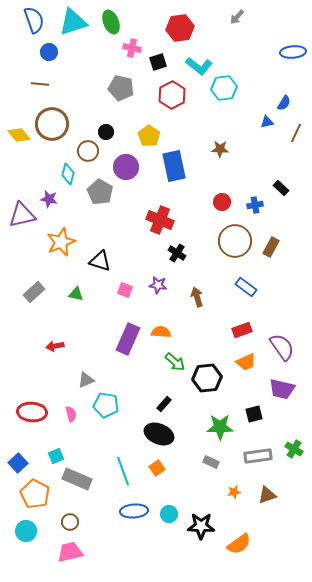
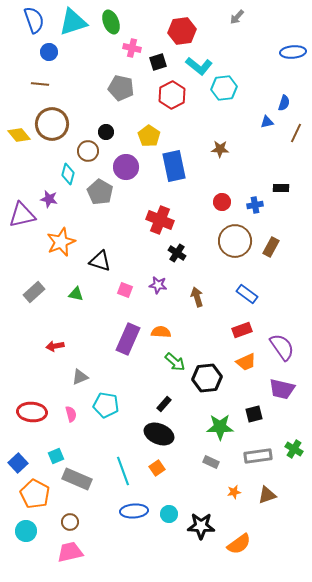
red hexagon at (180, 28): moved 2 px right, 3 px down
blue semicircle at (284, 103): rotated 14 degrees counterclockwise
black rectangle at (281, 188): rotated 42 degrees counterclockwise
blue rectangle at (246, 287): moved 1 px right, 7 px down
gray triangle at (86, 380): moved 6 px left, 3 px up
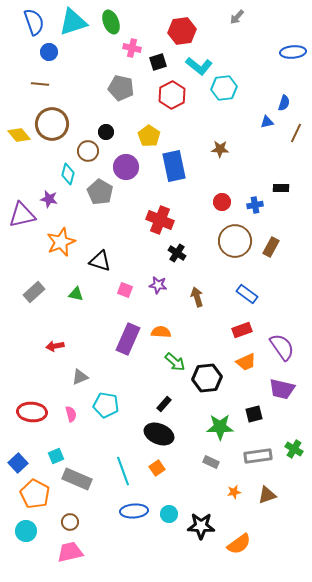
blue semicircle at (34, 20): moved 2 px down
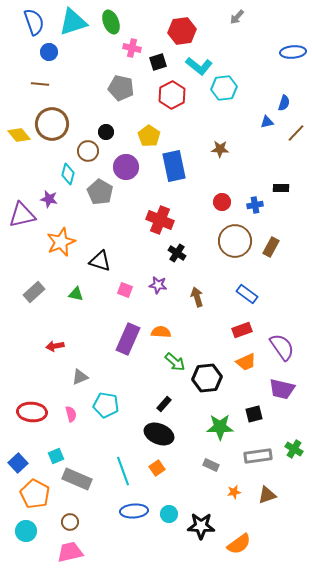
brown line at (296, 133): rotated 18 degrees clockwise
gray rectangle at (211, 462): moved 3 px down
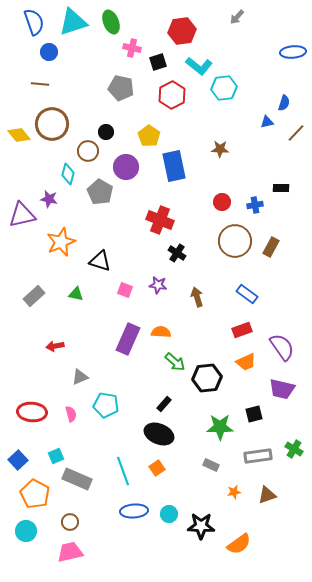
gray rectangle at (34, 292): moved 4 px down
blue square at (18, 463): moved 3 px up
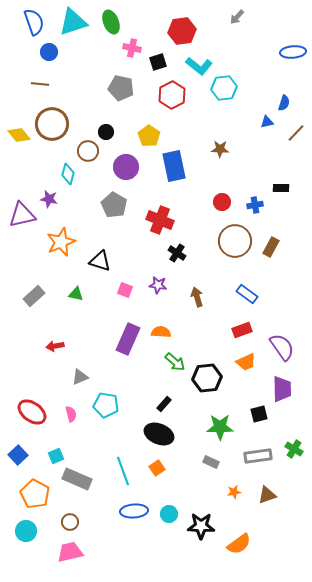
gray pentagon at (100, 192): moved 14 px right, 13 px down
purple trapezoid at (282, 389): rotated 104 degrees counterclockwise
red ellipse at (32, 412): rotated 32 degrees clockwise
black square at (254, 414): moved 5 px right
blue square at (18, 460): moved 5 px up
gray rectangle at (211, 465): moved 3 px up
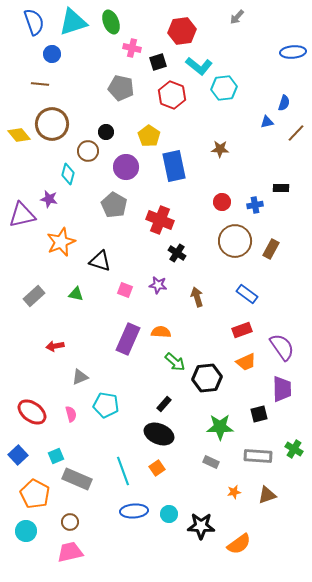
blue circle at (49, 52): moved 3 px right, 2 px down
red hexagon at (172, 95): rotated 12 degrees counterclockwise
brown rectangle at (271, 247): moved 2 px down
gray rectangle at (258, 456): rotated 12 degrees clockwise
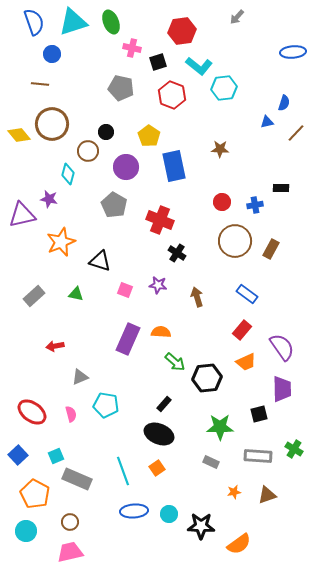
red rectangle at (242, 330): rotated 30 degrees counterclockwise
